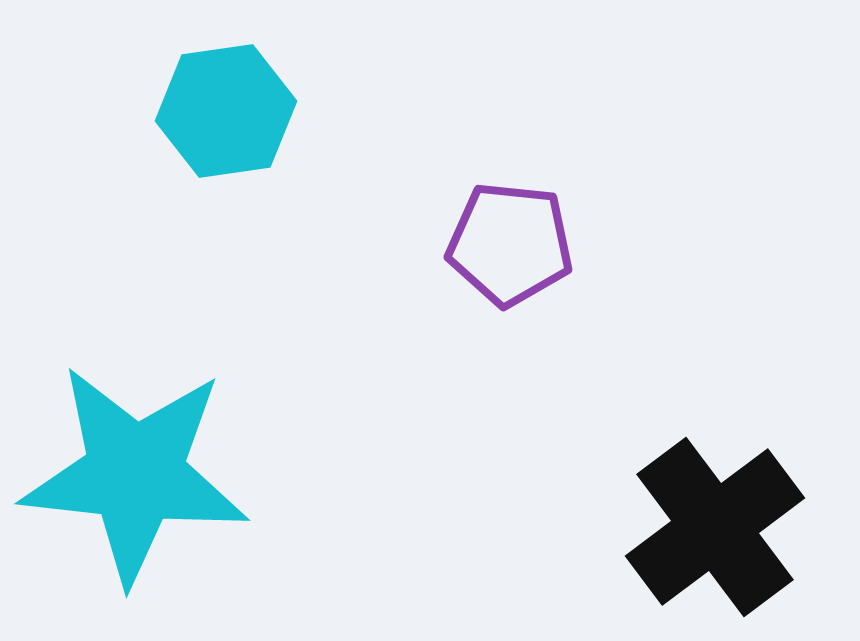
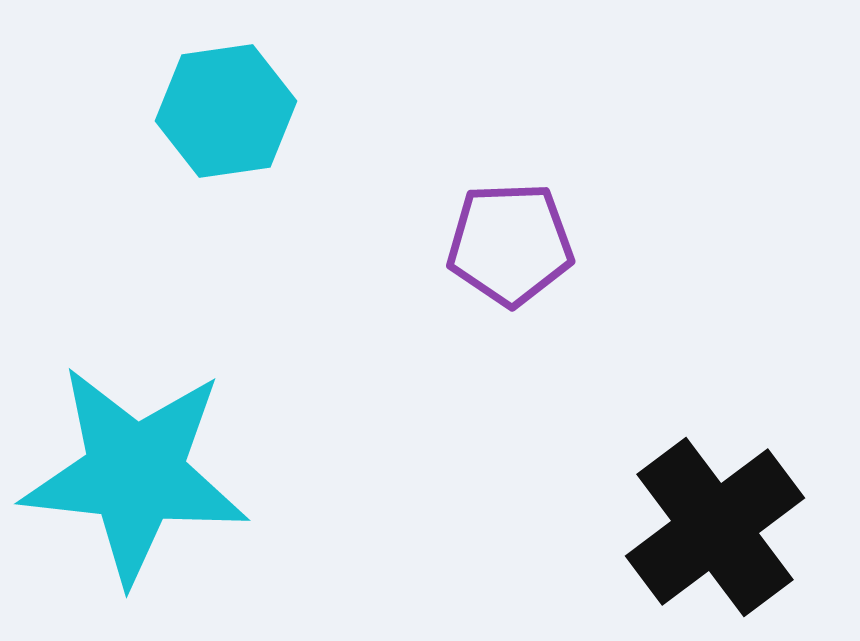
purple pentagon: rotated 8 degrees counterclockwise
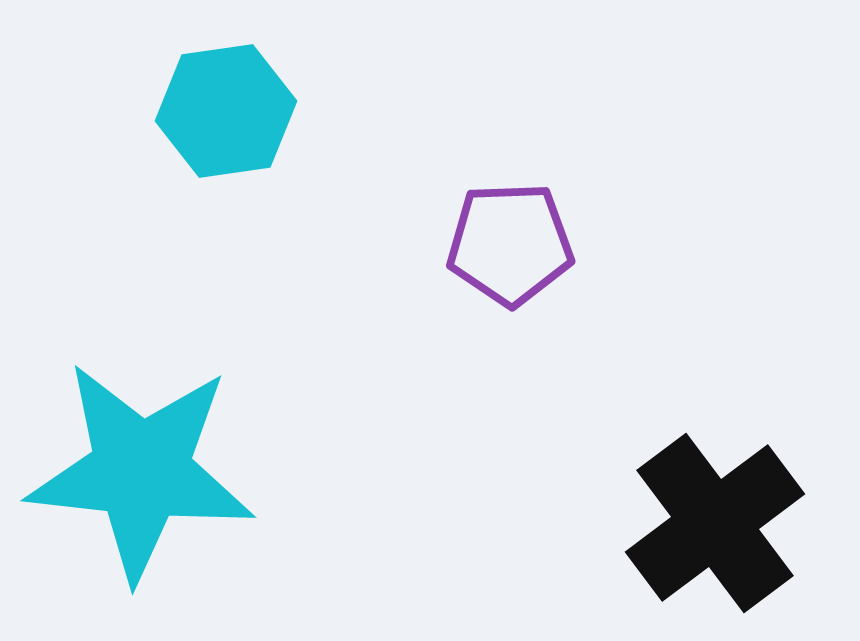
cyan star: moved 6 px right, 3 px up
black cross: moved 4 px up
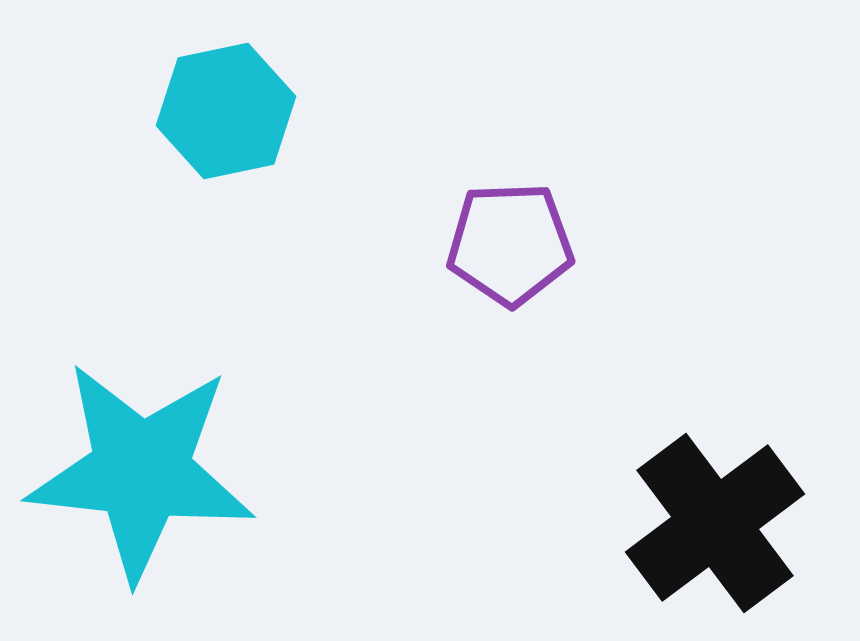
cyan hexagon: rotated 4 degrees counterclockwise
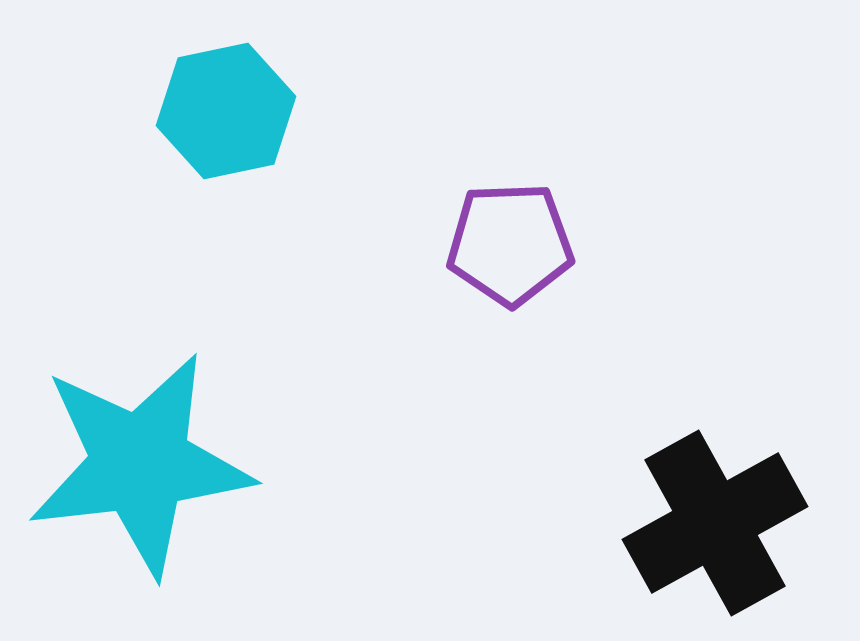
cyan star: moved 1 px left, 7 px up; rotated 13 degrees counterclockwise
black cross: rotated 8 degrees clockwise
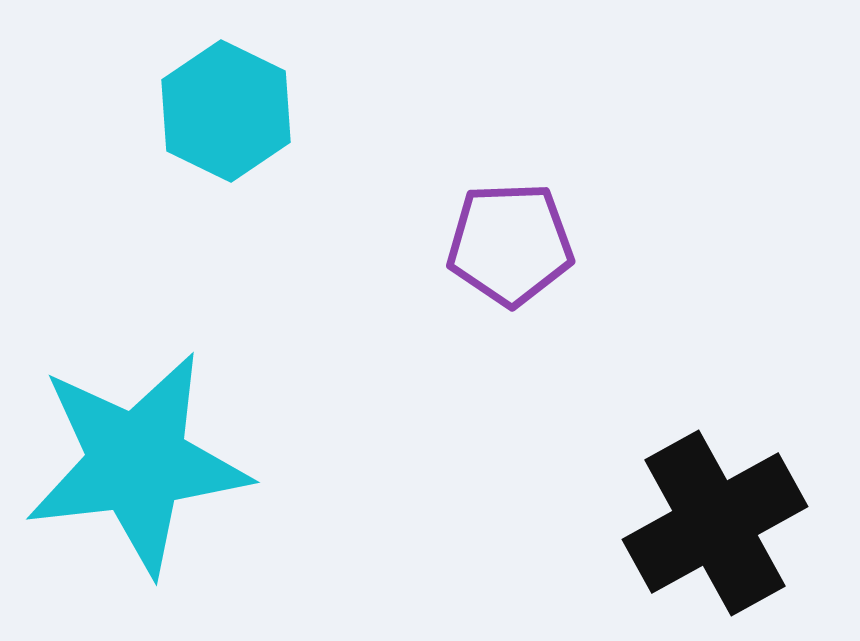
cyan hexagon: rotated 22 degrees counterclockwise
cyan star: moved 3 px left, 1 px up
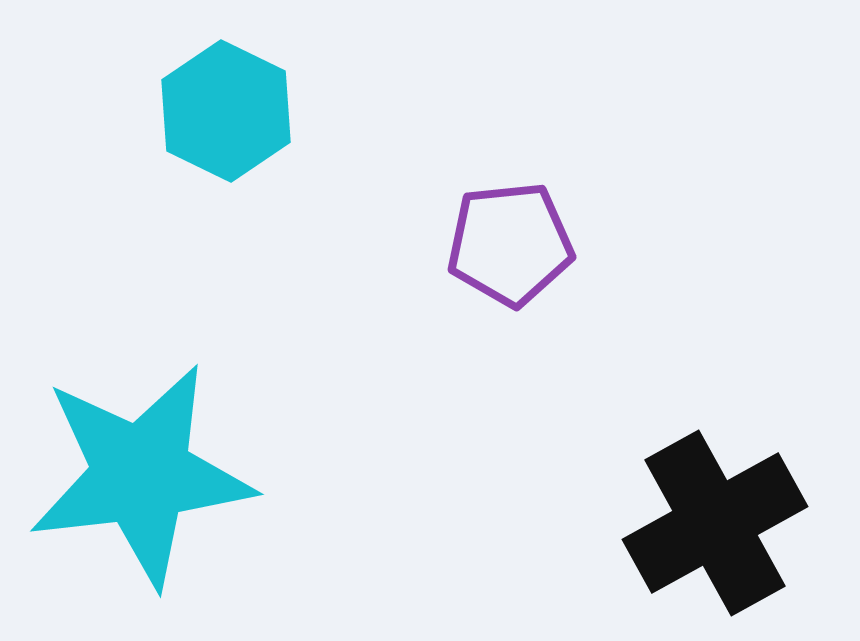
purple pentagon: rotated 4 degrees counterclockwise
cyan star: moved 4 px right, 12 px down
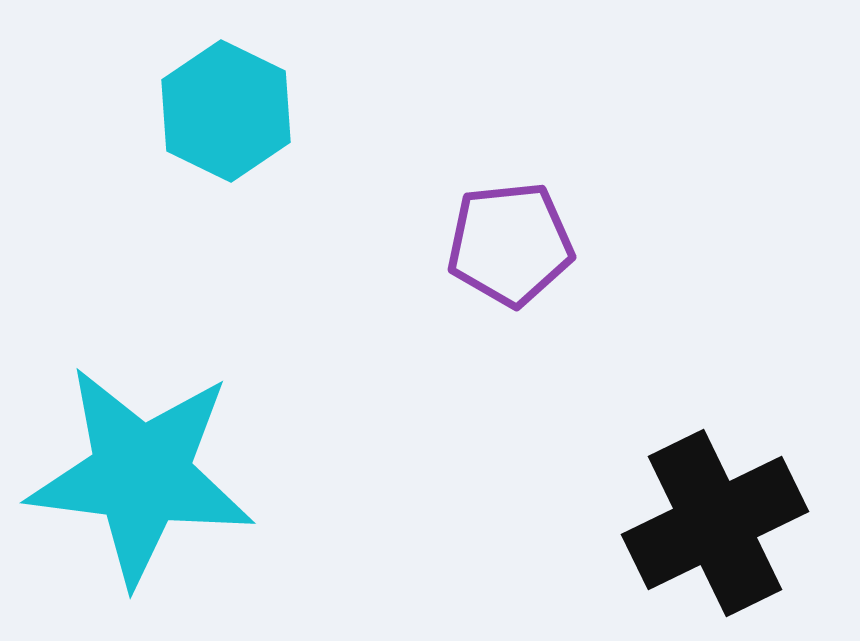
cyan star: rotated 14 degrees clockwise
black cross: rotated 3 degrees clockwise
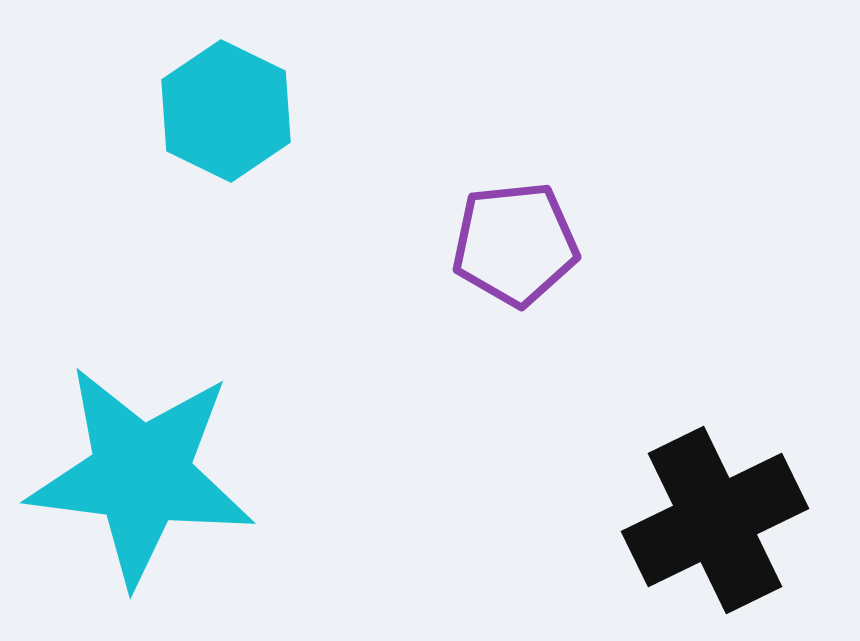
purple pentagon: moved 5 px right
black cross: moved 3 px up
